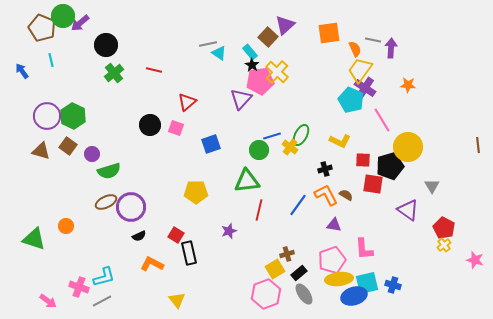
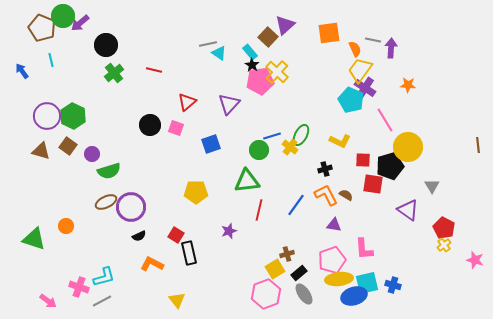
purple triangle at (241, 99): moved 12 px left, 5 px down
pink line at (382, 120): moved 3 px right
blue line at (298, 205): moved 2 px left
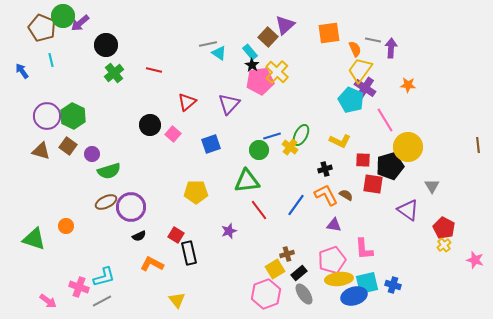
pink square at (176, 128): moved 3 px left, 6 px down; rotated 21 degrees clockwise
red line at (259, 210): rotated 50 degrees counterclockwise
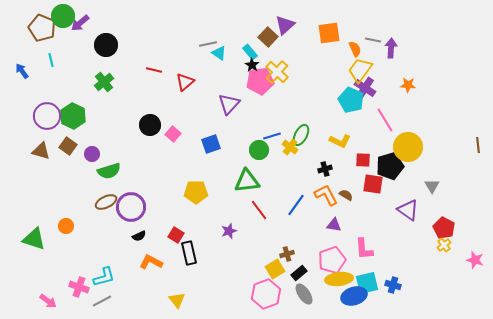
green cross at (114, 73): moved 10 px left, 9 px down
red triangle at (187, 102): moved 2 px left, 20 px up
orange L-shape at (152, 264): moved 1 px left, 2 px up
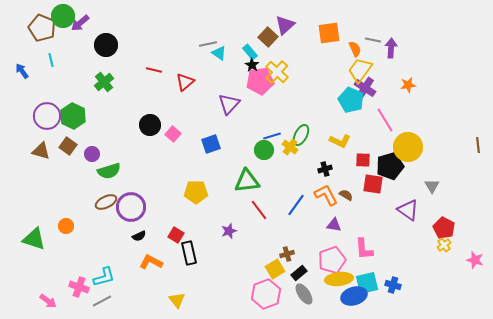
orange star at (408, 85): rotated 14 degrees counterclockwise
green circle at (259, 150): moved 5 px right
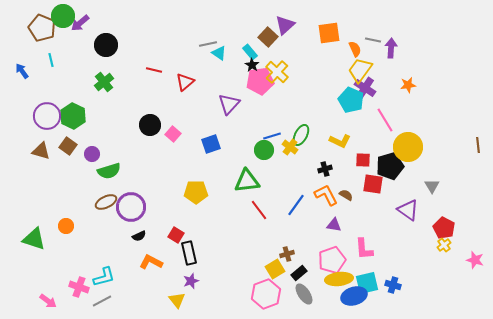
purple star at (229, 231): moved 38 px left, 50 px down
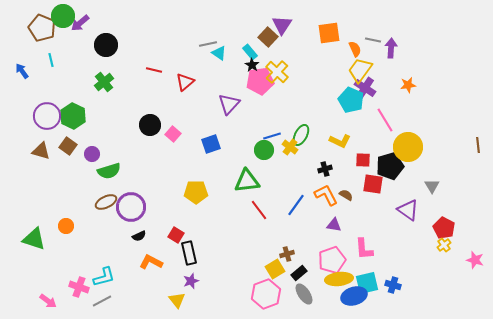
purple triangle at (285, 25): moved 3 px left; rotated 15 degrees counterclockwise
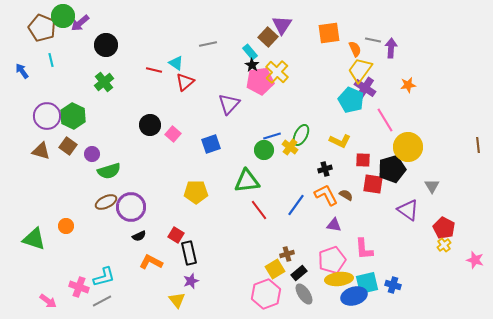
cyan triangle at (219, 53): moved 43 px left, 10 px down
black pentagon at (390, 166): moved 2 px right, 3 px down
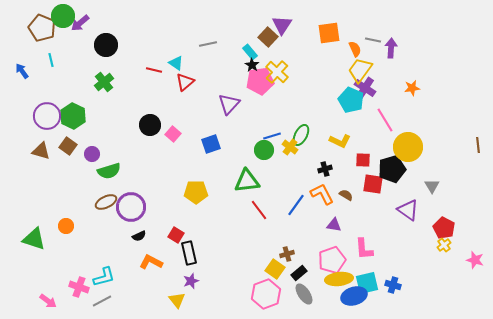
orange star at (408, 85): moved 4 px right, 3 px down
orange L-shape at (326, 195): moved 4 px left, 1 px up
yellow square at (275, 269): rotated 24 degrees counterclockwise
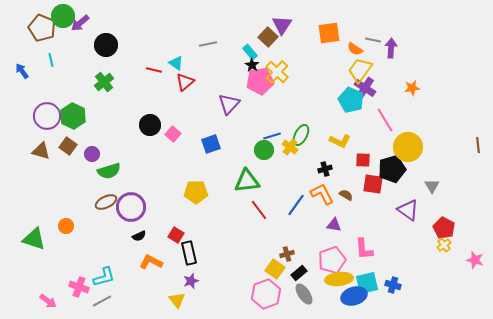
orange semicircle at (355, 49): rotated 147 degrees clockwise
